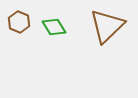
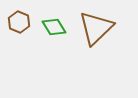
brown triangle: moved 11 px left, 2 px down
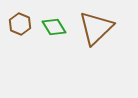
brown hexagon: moved 1 px right, 2 px down
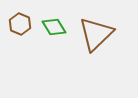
brown triangle: moved 6 px down
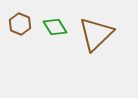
green diamond: moved 1 px right
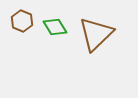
brown hexagon: moved 2 px right, 3 px up
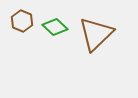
green diamond: rotated 15 degrees counterclockwise
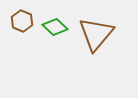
brown triangle: rotated 6 degrees counterclockwise
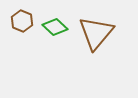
brown triangle: moved 1 px up
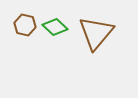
brown hexagon: moved 3 px right, 4 px down; rotated 10 degrees counterclockwise
